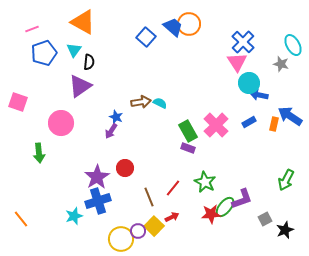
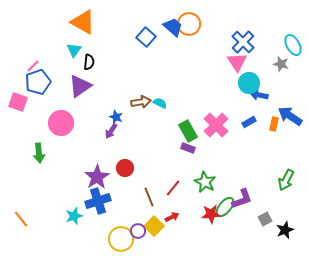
pink line at (32, 29): moved 1 px right, 37 px down; rotated 24 degrees counterclockwise
blue pentagon at (44, 53): moved 6 px left, 29 px down
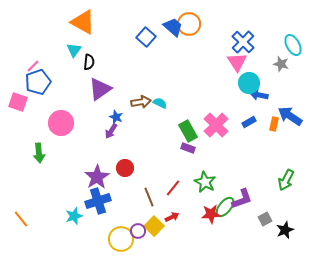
purple triangle at (80, 86): moved 20 px right, 3 px down
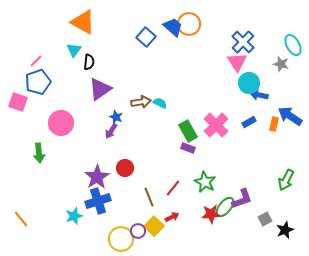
pink line at (33, 66): moved 3 px right, 5 px up
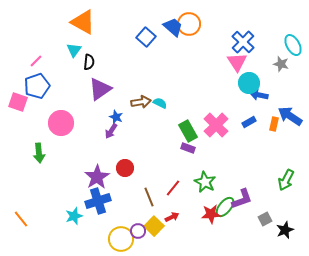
blue pentagon at (38, 82): moved 1 px left, 4 px down
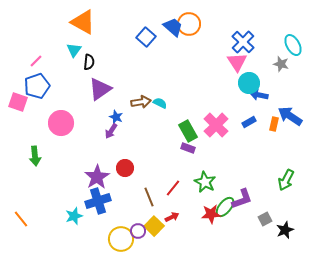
green arrow at (39, 153): moved 4 px left, 3 px down
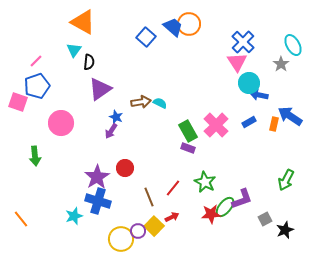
gray star at (281, 64): rotated 21 degrees clockwise
blue cross at (98, 201): rotated 35 degrees clockwise
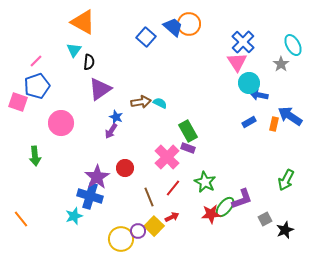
pink cross at (216, 125): moved 49 px left, 32 px down
blue cross at (98, 201): moved 8 px left, 5 px up
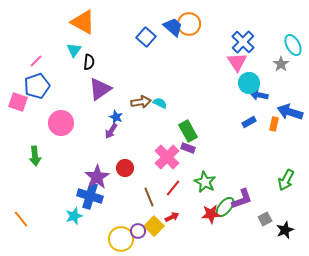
blue arrow at (290, 116): moved 4 px up; rotated 15 degrees counterclockwise
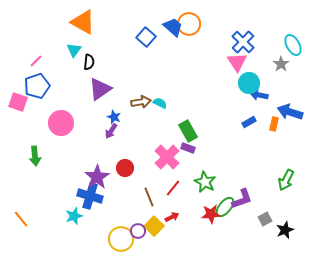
blue star at (116, 117): moved 2 px left
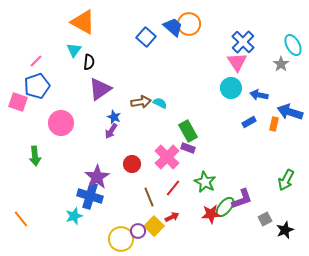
cyan circle at (249, 83): moved 18 px left, 5 px down
red circle at (125, 168): moved 7 px right, 4 px up
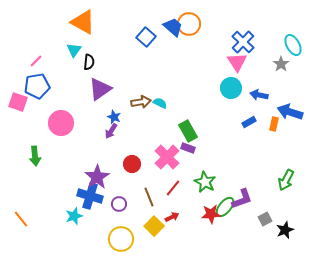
blue pentagon at (37, 86): rotated 10 degrees clockwise
purple circle at (138, 231): moved 19 px left, 27 px up
